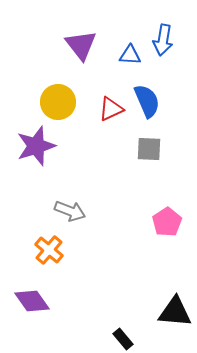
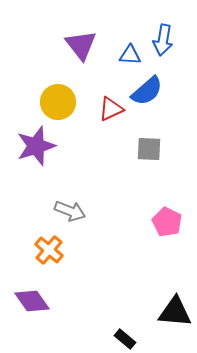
blue semicircle: moved 10 px up; rotated 72 degrees clockwise
pink pentagon: rotated 12 degrees counterclockwise
black rectangle: moved 2 px right; rotated 10 degrees counterclockwise
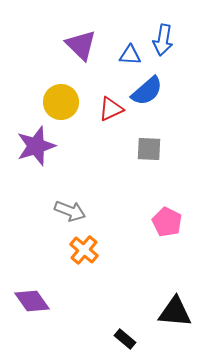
purple triangle: rotated 8 degrees counterclockwise
yellow circle: moved 3 px right
orange cross: moved 35 px right
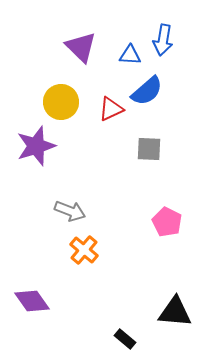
purple triangle: moved 2 px down
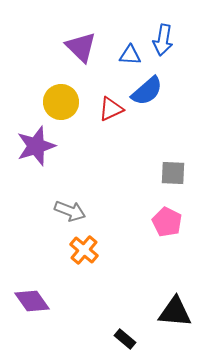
gray square: moved 24 px right, 24 px down
